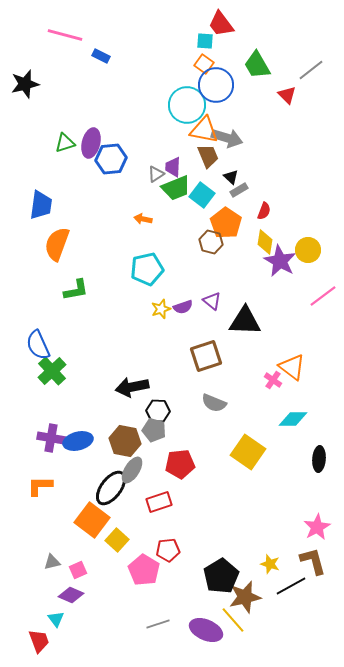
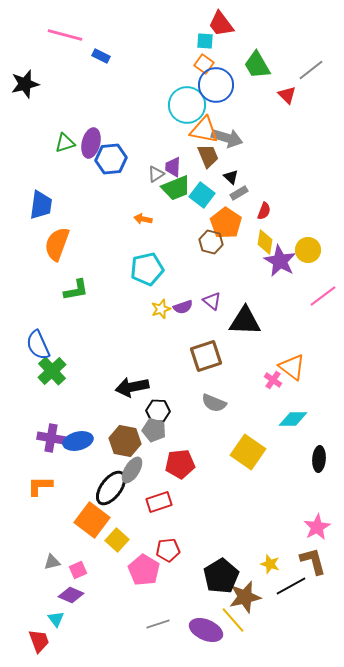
gray rectangle at (239, 190): moved 3 px down
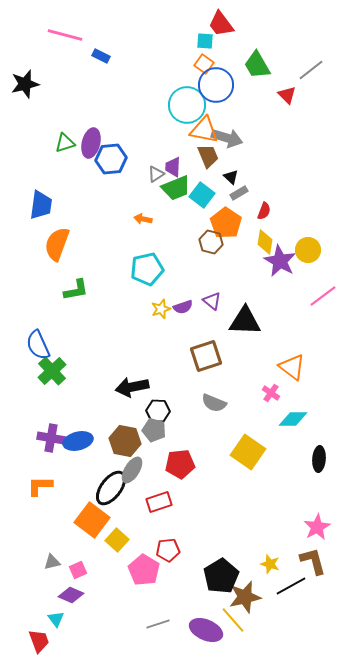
pink cross at (273, 380): moved 2 px left, 13 px down
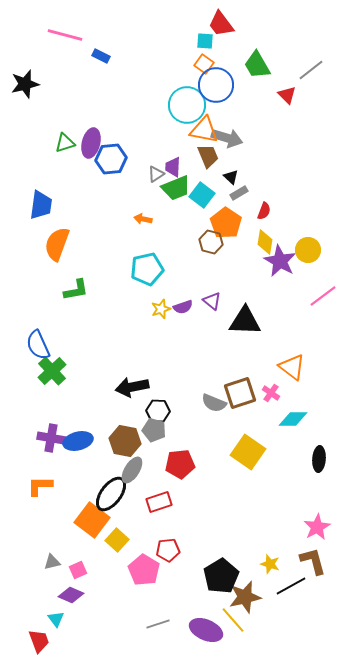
brown square at (206, 356): moved 34 px right, 37 px down
black ellipse at (111, 488): moved 6 px down
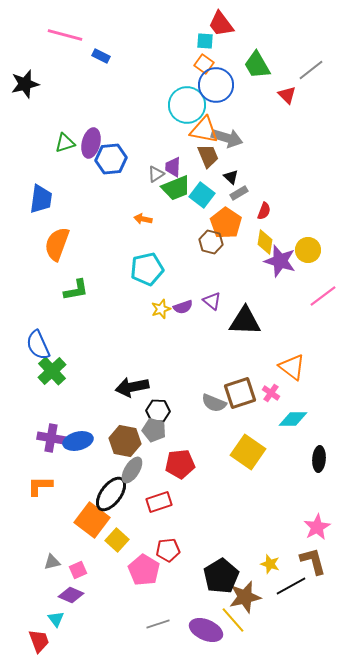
blue trapezoid at (41, 205): moved 6 px up
purple star at (280, 261): rotated 12 degrees counterclockwise
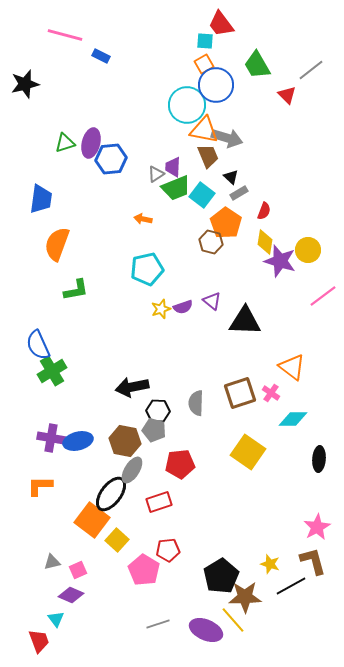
orange square at (204, 64): rotated 24 degrees clockwise
green cross at (52, 371): rotated 12 degrees clockwise
gray semicircle at (214, 403): moved 18 px left; rotated 70 degrees clockwise
brown star at (245, 597): rotated 12 degrees clockwise
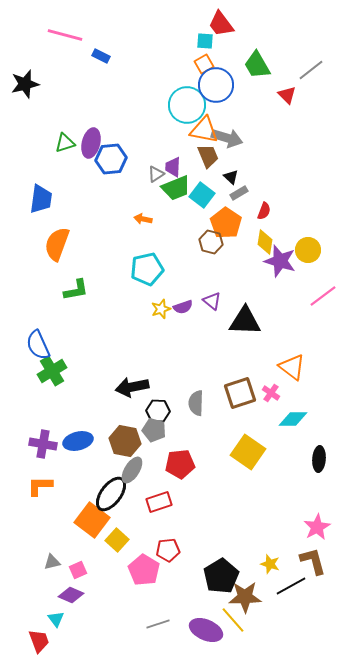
purple cross at (51, 438): moved 8 px left, 6 px down
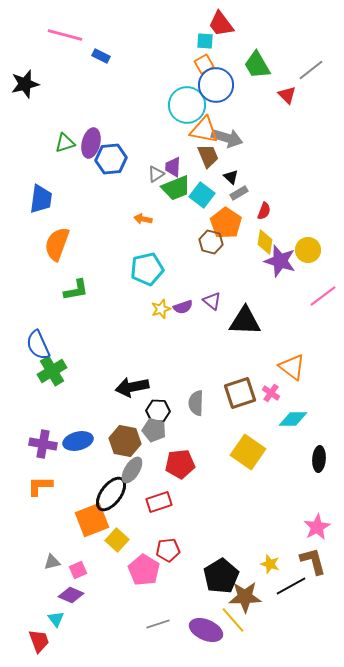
orange square at (92, 520): rotated 32 degrees clockwise
